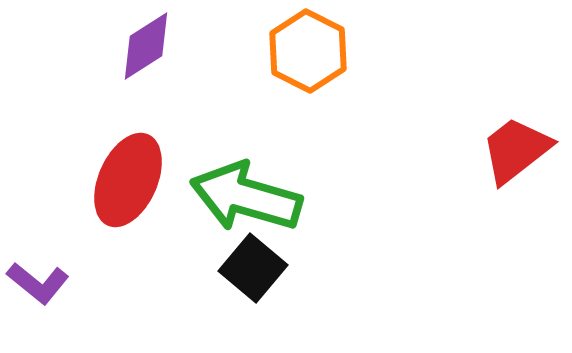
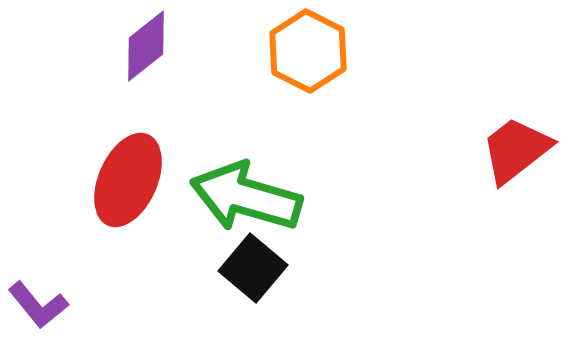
purple diamond: rotated 6 degrees counterclockwise
purple L-shape: moved 22 px down; rotated 12 degrees clockwise
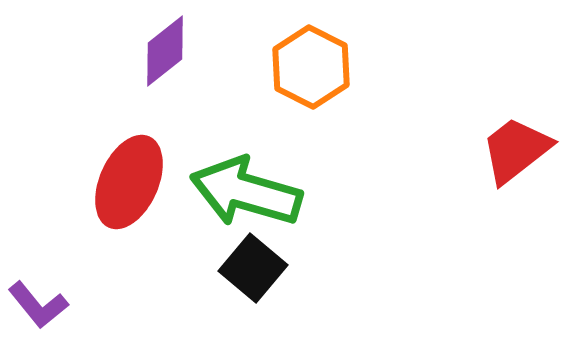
purple diamond: moved 19 px right, 5 px down
orange hexagon: moved 3 px right, 16 px down
red ellipse: moved 1 px right, 2 px down
green arrow: moved 5 px up
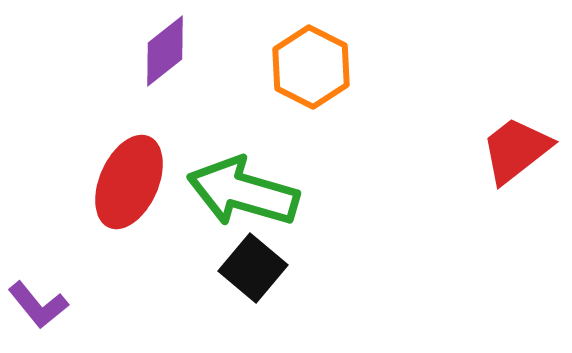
green arrow: moved 3 px left
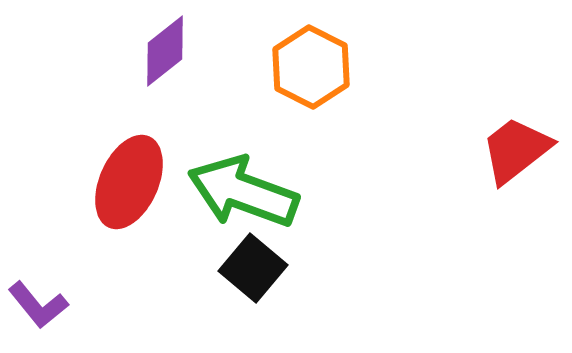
green arrow: rotated 4 degrees clockwise
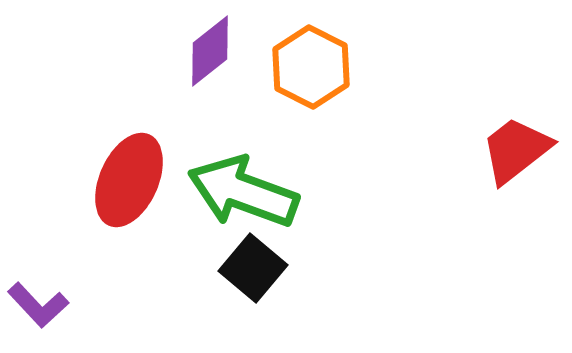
purple diamond: moved 45 px right
red ellipse: moved 2 px up
purple L-shape: rotated 4 degrees counterclockwise
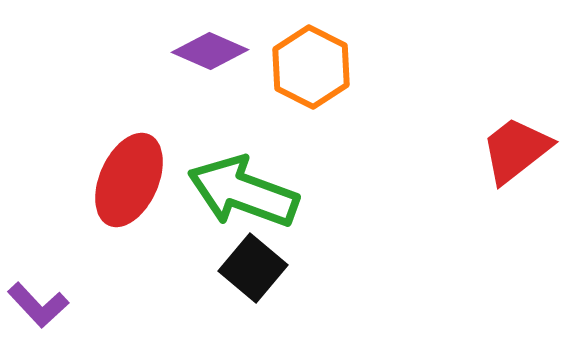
purple diamond: rotated 62 degrees clockwise
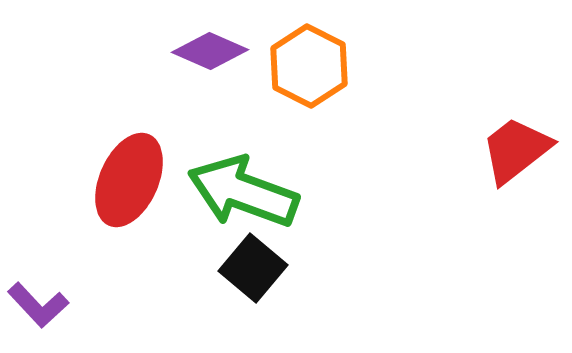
orange hexagon: moved 2 px left, 1 px up
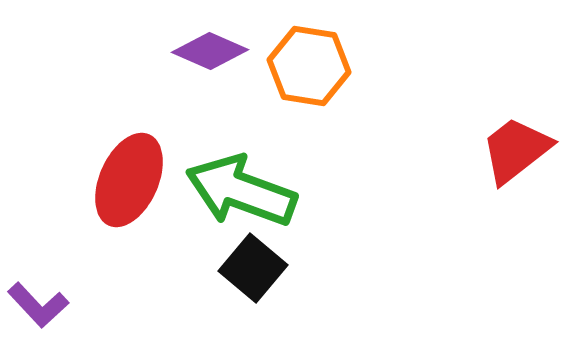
orange hexagon: rotated 18 degrees counterclockwise
green arrow: moved 2 px left, 1 px up
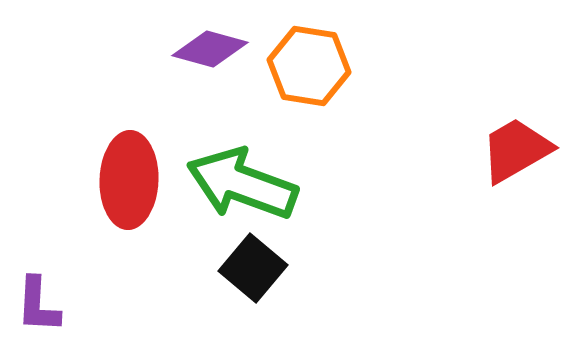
purple diamond: moved 2 px up; rotated 8 degrees counterclockwise
red trapezoid: rotated 8 degrees clockwise
red ellipse: rotated 22 degrees counterclockwise
green arrow: moved 1 px right, 7 px up
purple L-shape: rotated 46 degrees clockwise
